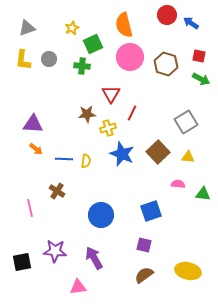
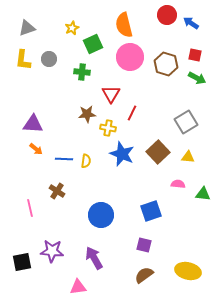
red square: moved 4 px left, 1 px up
green cross: moved 6 px down
green arrow: moved 4 px left, 1 px up
yellow cross: rotated 28 degrees clockwise
purple star: moved 3 px left
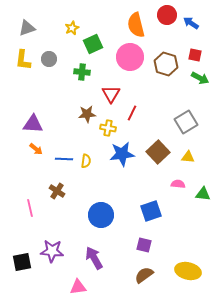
orange semicircle: moved 12 px right
green arrow: moved 3 px right
blue star: rotated 30 degrees counterclockwise
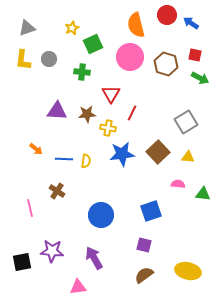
purple triangle: moved 24 px right, 13 px up
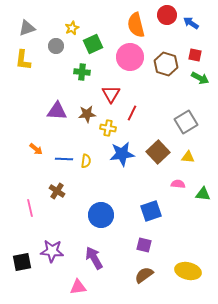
gray circle: moved 7 px right, 13 px up
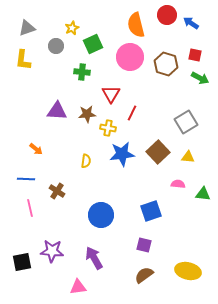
blue line: moved 38 px left, 20 px down
